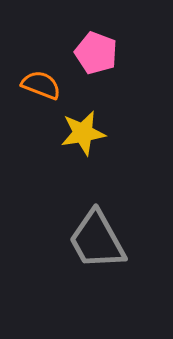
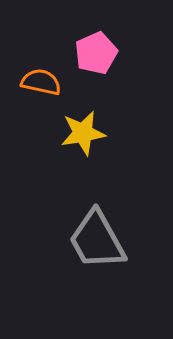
pink pentagon: rotated 27 degrees clockwise
orange semicircle: moved 3 px up; rotated 9 degrees counterclockwise
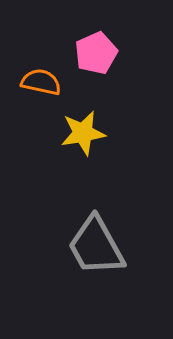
gray trapezoid: moved 1 px left, 6 px down
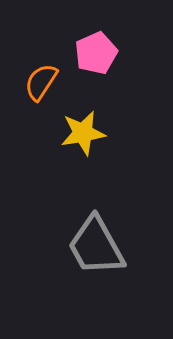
orange semicircle: rotated 69 degrees counterclockwise
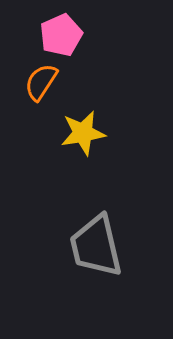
pink pentagon: moved 35 px left, 18 px up
gray trapezoid: rotated 16 degrees clockwise
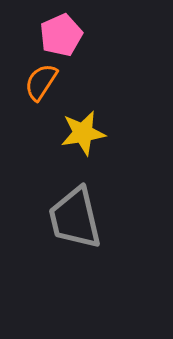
gray trapezoid: moved 21 px left, 28 px up
